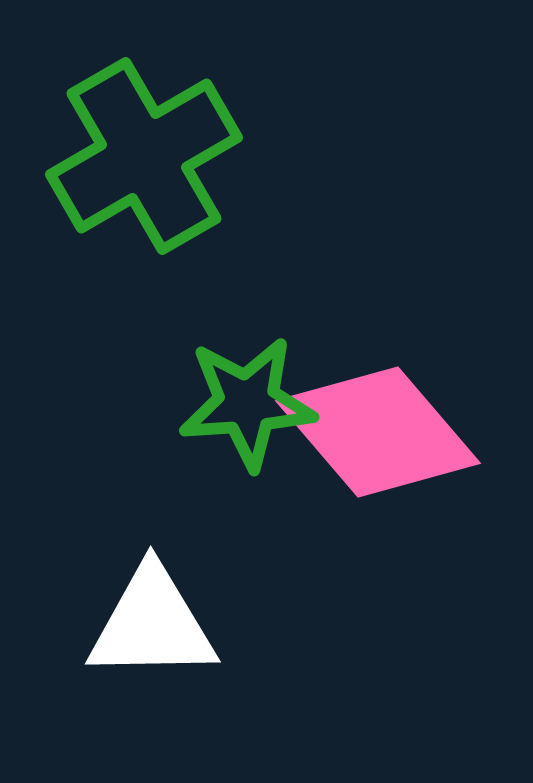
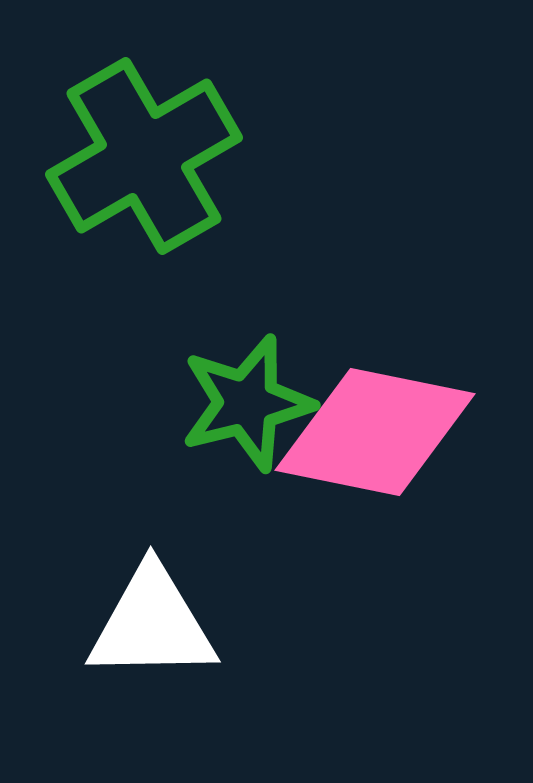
green star: rotated 10 degrees counterclockwise
pink diamond: moved 3 px left; rotated 38 degrees counterclockwise
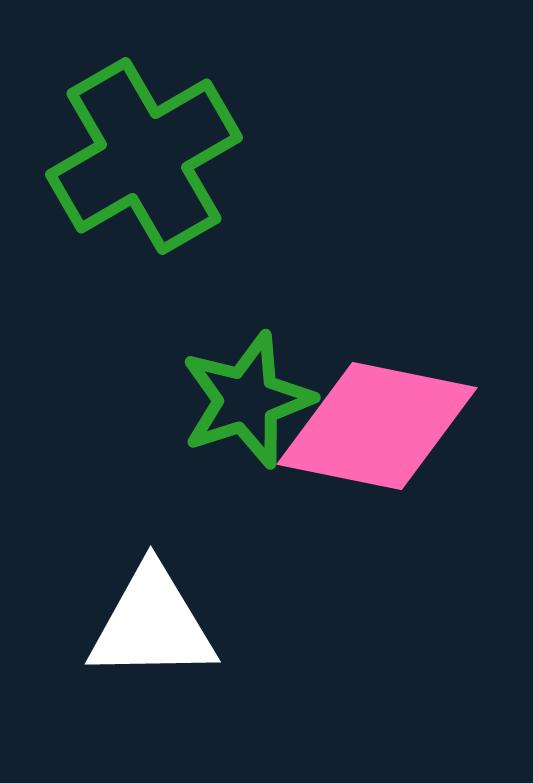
green star: moved 3 px up; rotated 4 degrees counterclockwise
pink diamond: moved 2 px right, 6 px up
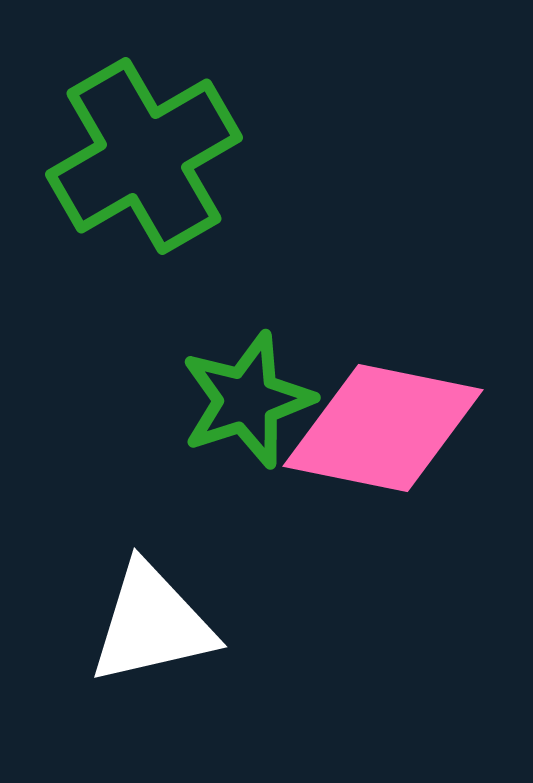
pink diamond: moved 6 px right, 2 px down
white triangle: rotated 12 degrees counterclockwise
